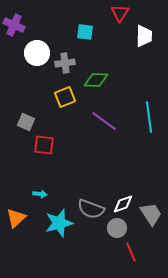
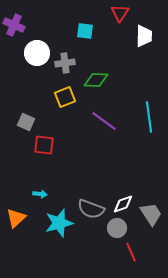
cyan square: moved 1 px up
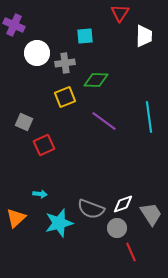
cyan square: moved 5 px down; rotated 12 degrees counterclockwise
gray square: moved 2 px left
red square: rotated 30 degrees counterclockwise
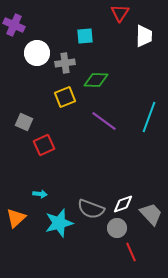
cyan line: rotated 28 degrees clockwise
gray trapezoid: rotated 10 degrees counterclockwise
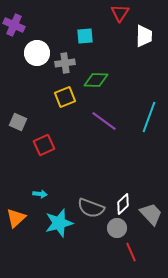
gray square: moved 6 px left
white diamond: rotated 25 degrees counterclockwise
gray semicircle: moved 1 px up
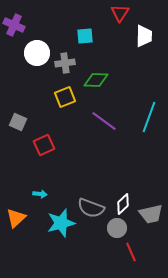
gray trapezoid: rotated 120 degrees clockwise
cyan star: moved 2 px right
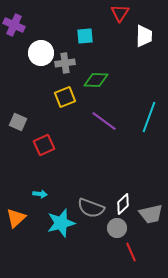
white circle: moved 4 px right
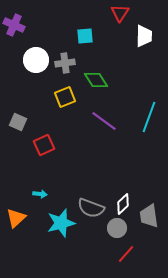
white circle: moved 5 px left, 7 px down
green diamond: rotated 55 degrees clockwise
gray trapezoid: moved 2 px left, 2 px down; rotated 95 degrees clockwise
red line: moved 5 px left, 2 px down; rotated 66 degrees clockwise
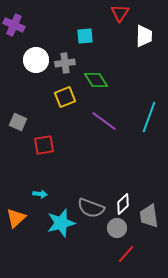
red square: rotated 15 degrees clockwise
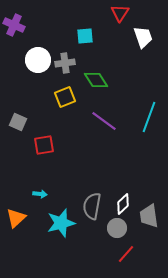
white trapezoid: moved 1 px left, 1 px down; rotated 20 degrees counterclockwise
white circle: moved 2 px right
gray semicircle: moved 1 px right, 2 px up; rotated 80 degrees clockwise
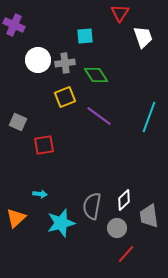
green diamond: moved 5 px up
purple line: moved 5 px left, 5 px up
white diamond: moved 1 px right, 4 px up
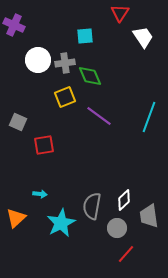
white trapezoid: rotated 15 degrees counterclockwise
green diamond: moved 6 px left, 1 px down; rotated 10 degrees clockwise
cyan star: rotated 12 degrees counterclockwise
